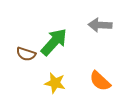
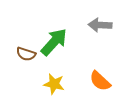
yellow star: moved 1 px left, 1 px down
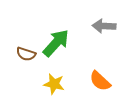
gray arrow: moved 4 px right, 1 px down
green arrow: moved 2 px right, 1 px down
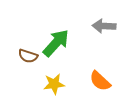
brown semicircle: moved 2 px right, 2 px down
yellow star: rotated 20 degrees counterclockwise
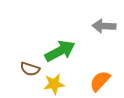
green arrow: moved 4 px right, 8 px down; rotated 20 degrees clockwise
brown semicircle: moved 2 px right, 13 px down
orange semicircle: rotated 90 degrees clockwise
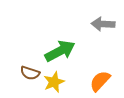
gray arrow: moved 1 px left, 2 px up
brown semicircle: moved 4 px down
yellow star: moved 2 px up; rotated 15 degrees counterclockwise
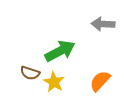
yellow star: rotated 20 degrees counterclockwise
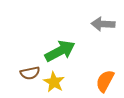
brown semicircle: rotated 30 degrees counterclockwise
orange semicircle: moved 5 px right; rotated 15 degrees counterclockwise
